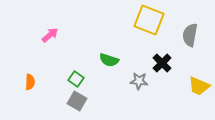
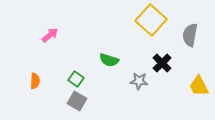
yellow square: moved 2 px right; rotated 20 degrees clockwise
orange semicircle: moved 5 px right, 1 px up
yellow trapezoid: rotated 40 degrees clockwise
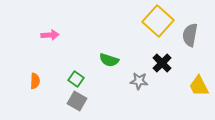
yellow square: moved 7 px right, 1 px down
pink arrow: rotated 36 degrees clockwise
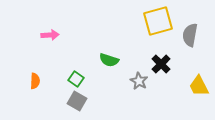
yellow square: rotated 32 degrees clockwise
black cross: moved 1 px left, 1 px down
gray star: rotated 24 degrees clockwise
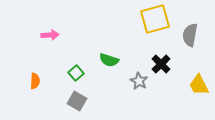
yellow square: moved 3 px left, 2 px up
green square: moved 6 px up; rotated 14 degrees clockwise
yellow trapezoid: moved 1 px up
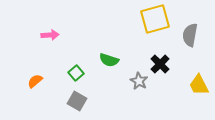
black cross: moved 1 px left
orange semicircle: rotated 133 degrees counterclockwise
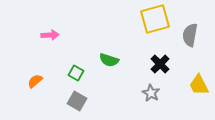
green square: rotated 21 degrees counterclockwise
gray star: moved 12 px right, 12 px down
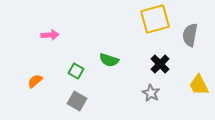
green square: moved 2 px up
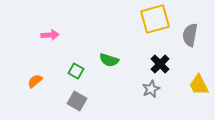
gray star: moved 4 px up; rotated 18 degrees clockwise
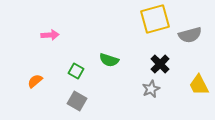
gray semicircle: rotated 115 degrees counterclockwise
